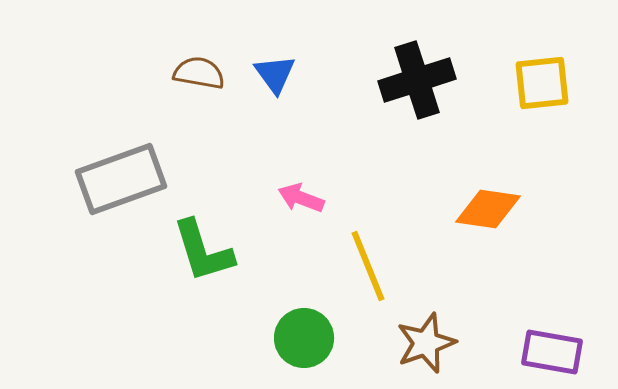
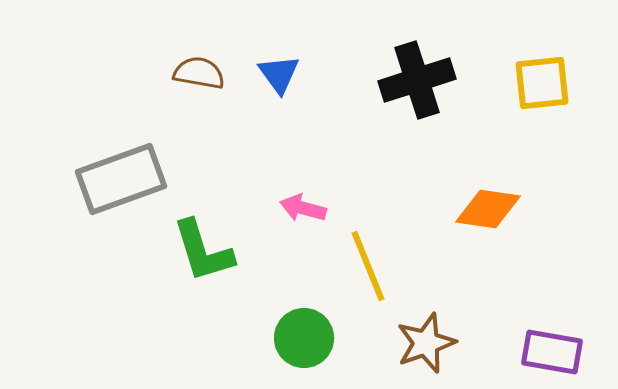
blue triangle: moved 4 px right
pink arrow: moved 2 px right, 10 px down; rotated 6 degrees counterclockwise
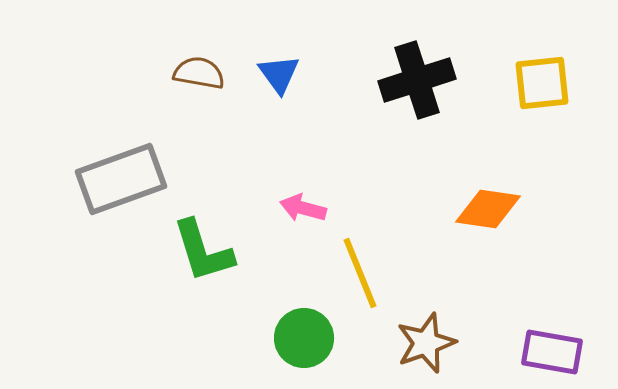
yellow line: moved 8 px left, 7 px down
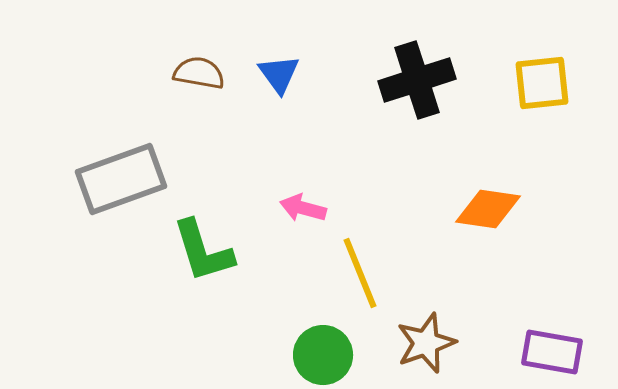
green circle: moved 19 px right, 17 px down
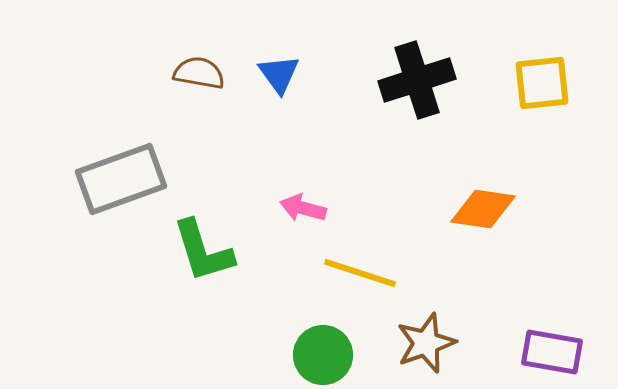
orange diamond: moved 5 px left
yellow line: rotated 50 degrees counterclockwise
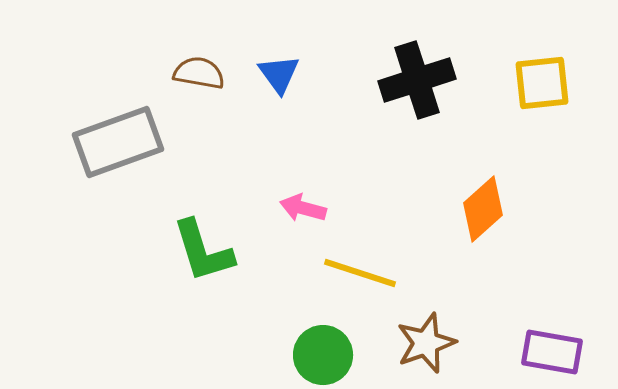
gray rectangle: moved 3 px left, 37 px up
orange diamond: rotated 50 degrees counterclockwise
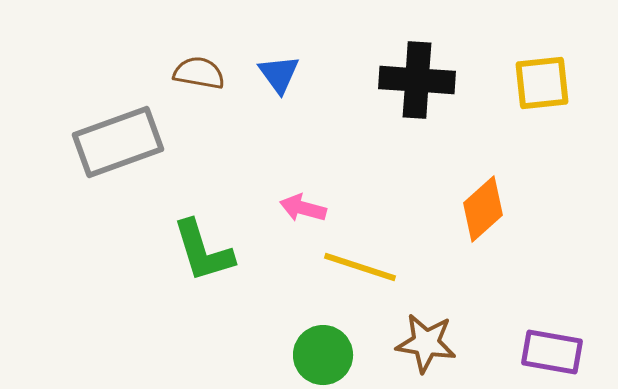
black cross: rotated 22 degrees clockwise
yellow line: moved 6 px up
brown star: rotated 28 degrees clockwise
